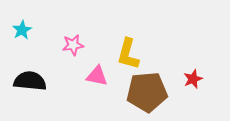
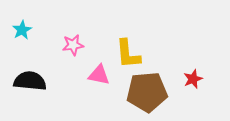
yellow L-shape: rotated 20 degrees counterclockwise
pink triangle: moved 2 px right, 1 px up
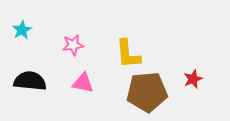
pink triangle: moved 16 px left, 8 px down
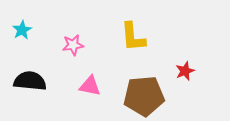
yellow L-shape: moved 5 px right, 17 px up
red star: moved 8 px left, 8 px up
pink triangle: moved 7 px right, 3 px down
brown pentagon: moved 3 px left, 4 px down
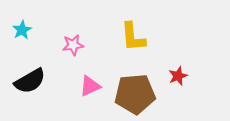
red star: moved 7 px left, 5 px down
black semicircle: rotated 144 degrees clockwise
pink triangle: rotated 35 degrees counterclockwise
brown pentagon: moved 9 px left, 2 px up
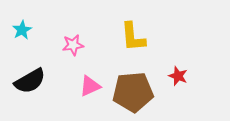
red star: rotated 30 degrees counterclockwise
brown pentagon: moved 2 px left, 2 px up
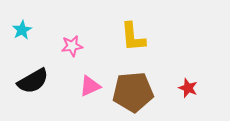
pink star: moved 1 px left, 1 px down
red star: moved 10 px right, 12 px down
black semicircle: moved 3 px right
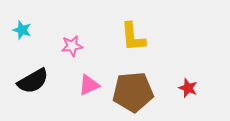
cyan star: rotated 24 degrees counterclockwise
pink triangle: moved 1 px left, 1 px up
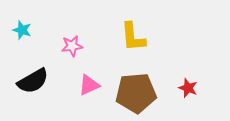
brown pentagon: moved 3 px right, 1 px down
